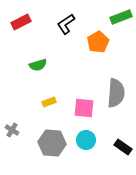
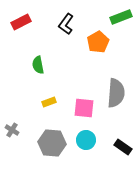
black L-shape: rotated 20 degrees counterclockwise
green semicircle: rotated 96 degrees clockwise
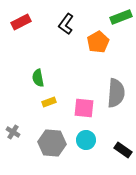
green semicircle: moved 13 px down
gray cross: moved 1 px right, 2 px down
black rectangle: moved 3 px down
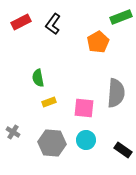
black L-shape: moved 13 px left
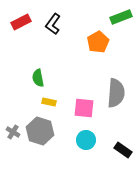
yellow rectangle: rotated 32 degrees clockwise
gray hexagon: moved 12 px left, 12 px up; rotated 12 degrees clockwise
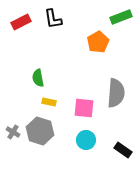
black L-shape: moved 5 px up; rotated 45 degrees counterclockwise
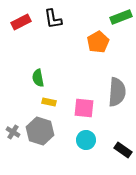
gray semicircle: moved 1 px right, 1 px up
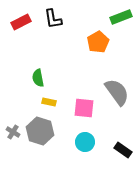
gray semicircle: rotated 40 degrees counterclockwise
cyan circle: moved 1 px left, 2 px down
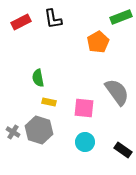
gray hexagon: moved 1 px left, 1 px up
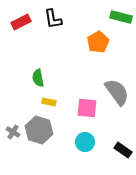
green rectangle: rotated 35 degrees clockwise
pink square: moved 3 px right
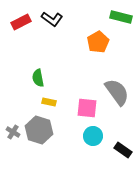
black L-shape: moved 1 px left; rotated 45 degrees counterclockwise
cyan circle: moved 8 px right, 6 px up
